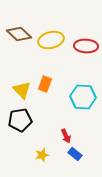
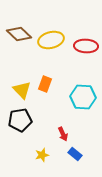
red arrow: moved 3 px left, 2 px up
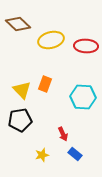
brown diamond: moved 1 px left, 10 px up
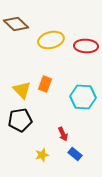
brown diamond: moved 2 px left
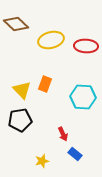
yellow star: moved 6 px down
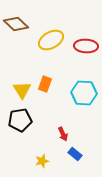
yellow ellipse: rotated 15 degrees counterclockwise
yellow triangle: rotated 12 degrees clockwise
cyan hexagon: moved 1 px right, 4 px up
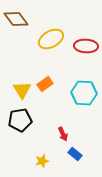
brown diamond: moved 5 px up; rotated 10 degrees clockwise
yellow ellipse: moved 1 px up
orange rectangle: rotated 35 degrees clockwise
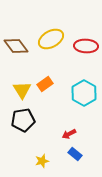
brown diamond: moved 27 px down
cyan hexagon: rotated 25 degrees clockwise
black pentagon: moved 3 px right
red arrow: moved 6 px right; rotated 88 degrees clockwise
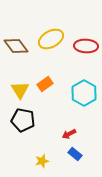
yellow triangle: moved 2 px left
black pentagon: rotated 20 degrees clockwise
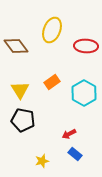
yellow ellipse: moved 1 px right, 9 px up; rotated 40 degrees counterclockwise
orange rectangle: moved 7 px right, 2 px up
